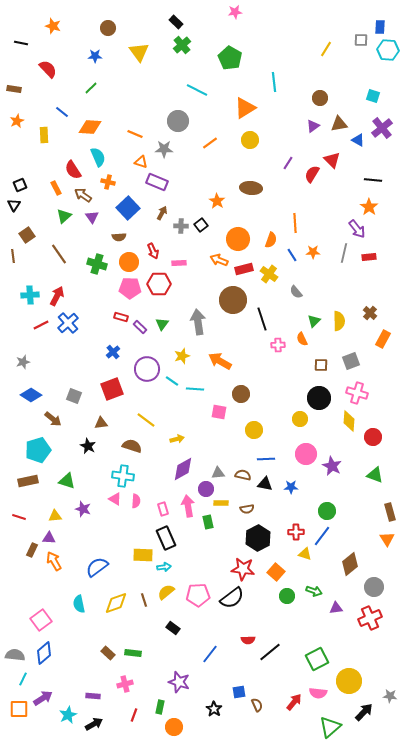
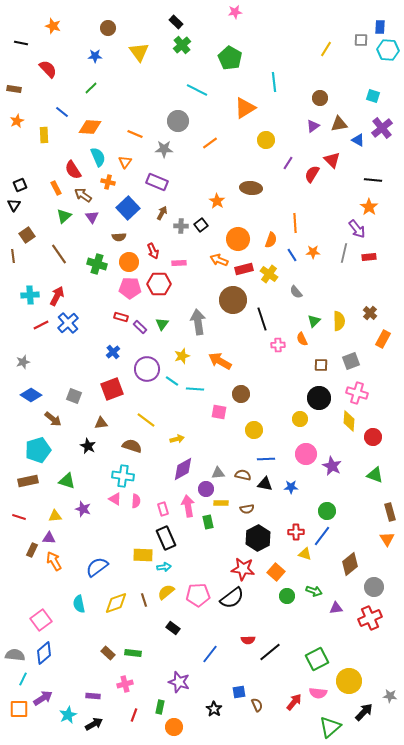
yellow circle at (250, 140): moved 16 px right
orange triangle at (141, 162): moved 16 px left; rotated 48 degrees clockwise
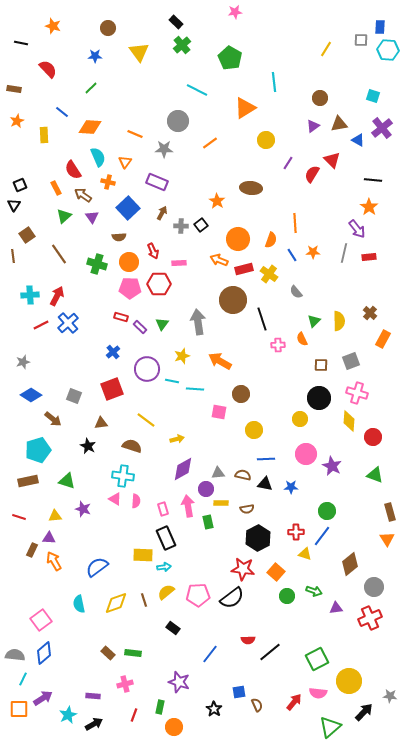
cyan line at (172, 381): rotated 24 degrees counterclockwise
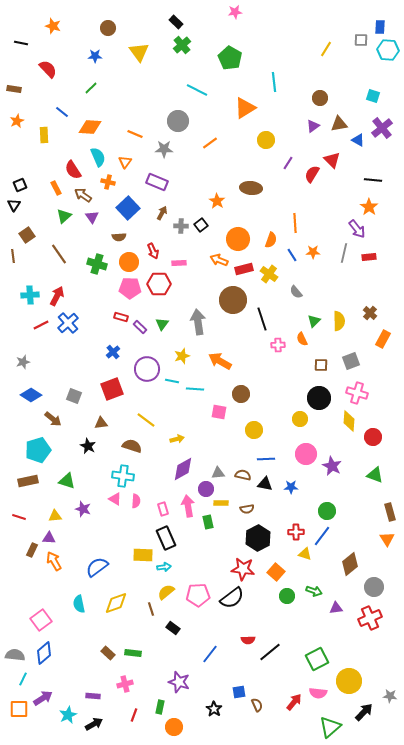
brown line at (144, 600): moved 7 px right, 9 px down
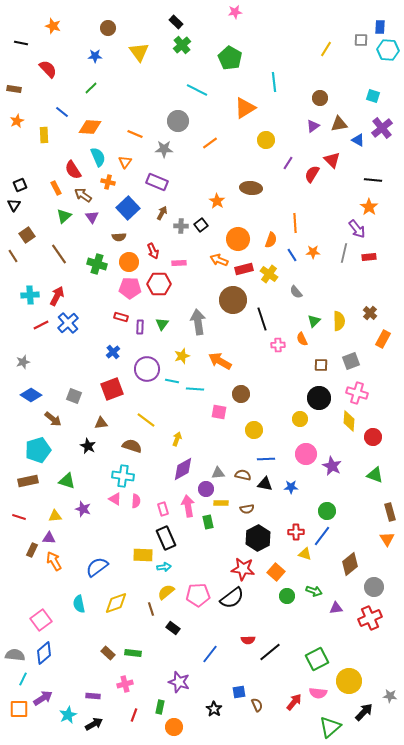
brown line at (13, 256): rotated 24 degrees counterclockwise
purple rectangle at (140, 327): rotated 48 degrees clockwise
yellow arrow at (177, 439): rotated 56 degrees counterclockwise
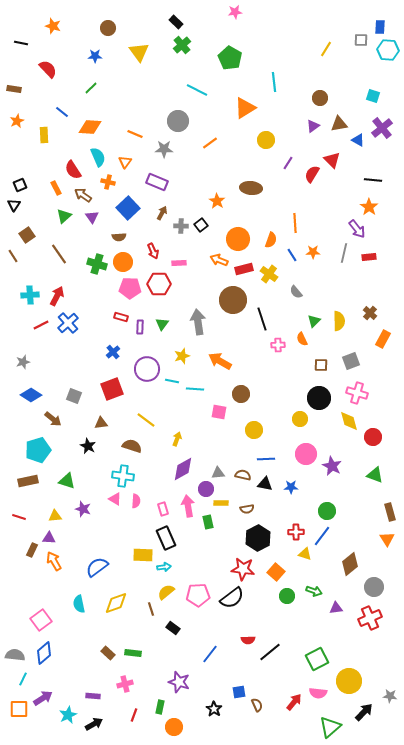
orange circle at (129, 262): moved 6 px left
yellow diamond at (349, 421): rotated 20 degrees counterclockwise
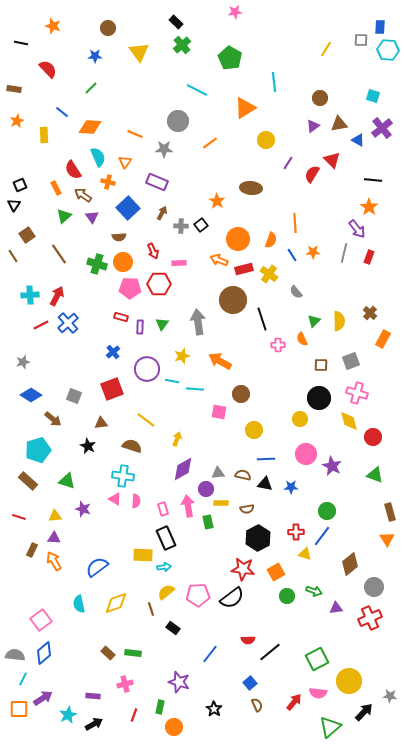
red rectangle at (369, 257): rotated 64 degrees counterclockwise
brown rectangle at (28, 481): rotated 54 degrees clockwise
purple triangle at (49, 538): moved 5 px right
orange square at (276, 572): rotated 18 degrees clockwise
blue square at (239, 692): moved 11 px right, 9 px up; rotated 32 degrees counterclockwise
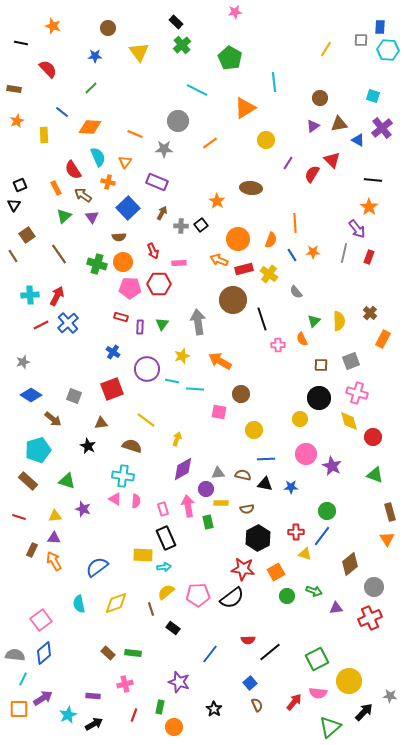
blue cross at (113, 352): rotated 16 degrees counterclockwise
